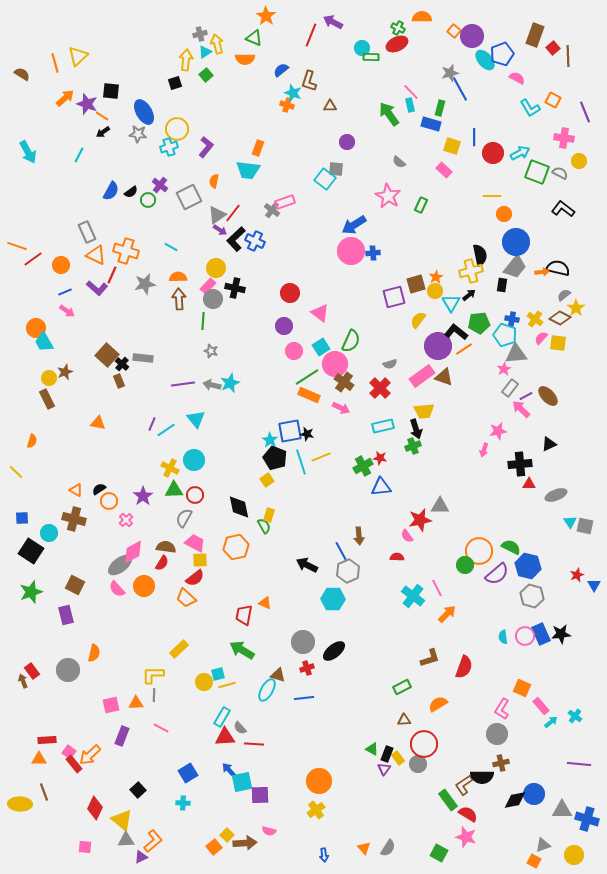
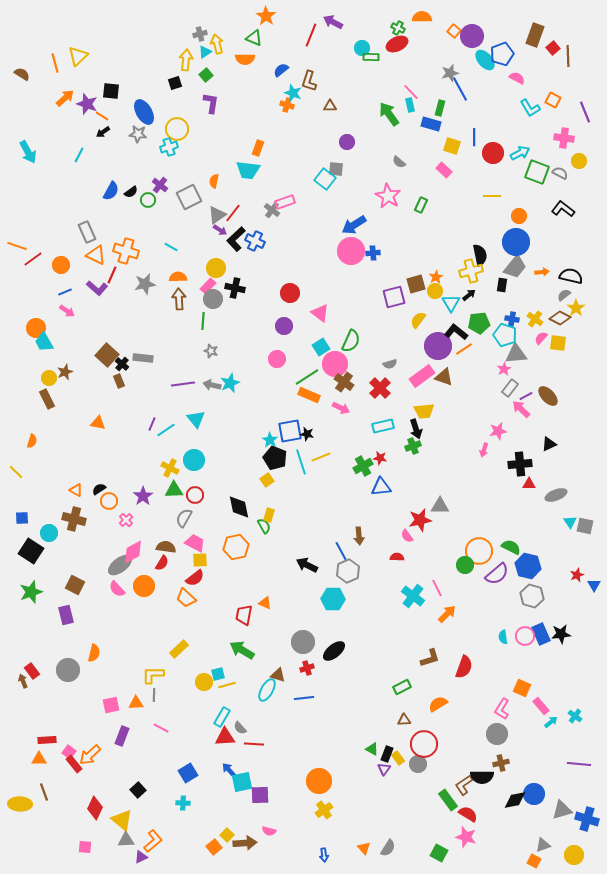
purple L-shape at (206, 147): moved 5 px right, 44 px up; rotated 30 degrees counterclockwise
orange circle at (504, 214): moved 15 px right, 2 px down
black semicircle at (558, 268): moved 13 px right, 8 px down
pink circle at (294, 351): moved 17 px left, 8 px down
yellow cross at (316, 810): moved 8 px right
gray triangle at (562, 810): rotated 15 degrees counterclockwise
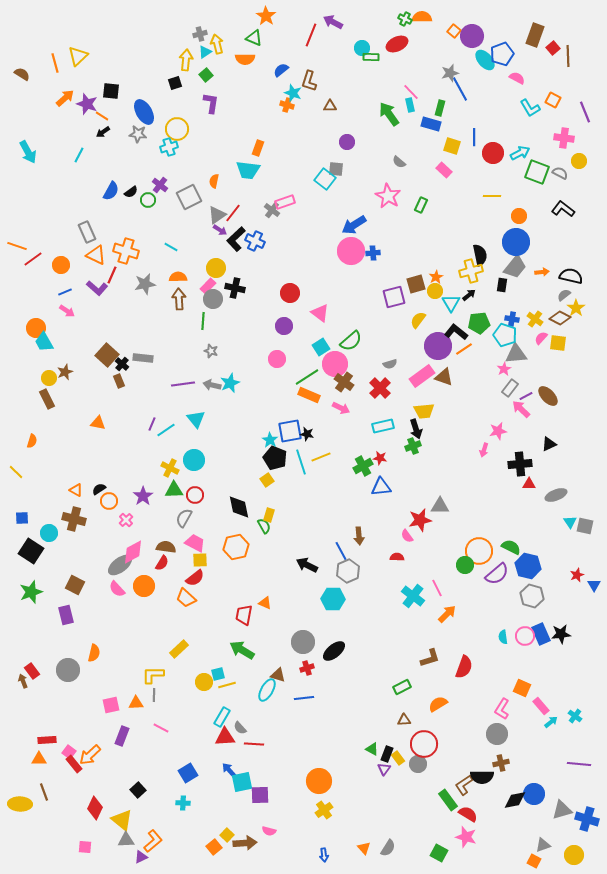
green cross at (398, 28): moved 7 px right, 9 px up
green semicircle at (351, 341): rotated 25 degrees clockwise
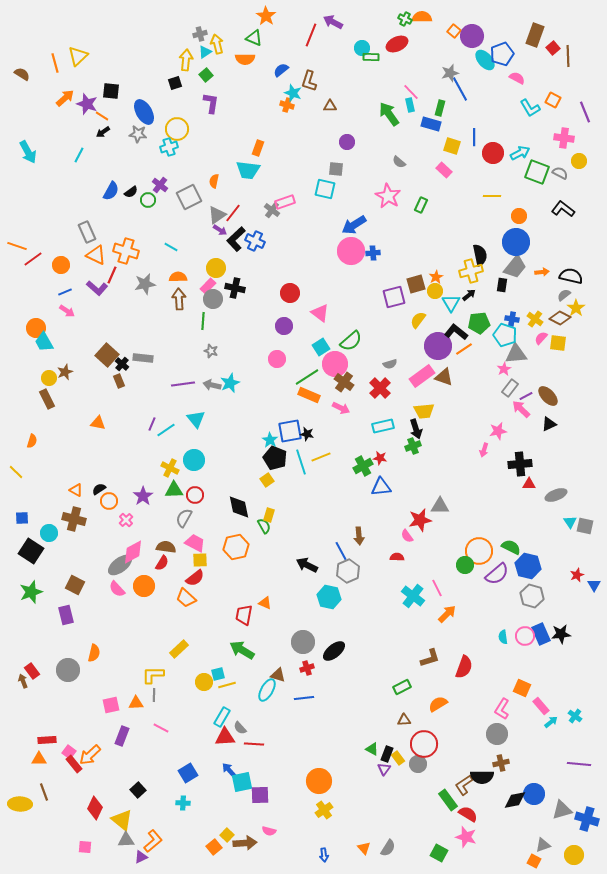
cyan square at (325, 179): moved 10 px down; rotated 25 degrees counterclockwise
black triangle at (549, 444): moved 20 px up
cyan hexagon at (333, 599): moved 4 px left, 2 px up; rotated 10 degrees clockwise
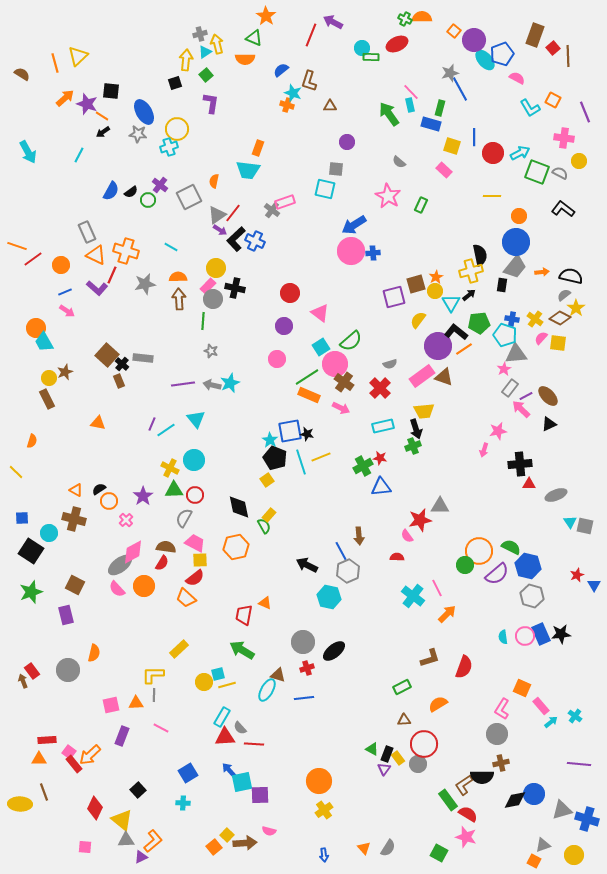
purple circle at (472, 36): moved 2 px right, 4 px down
yellow rectangle at (269, 515): rotated 24 degrees clockwise
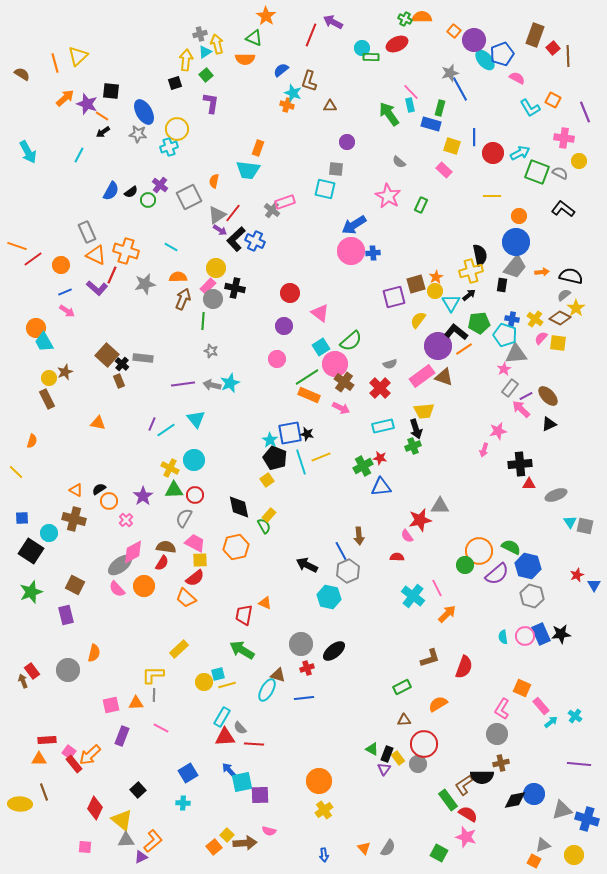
brown arrow at (179, 299): moved 4 px right; rotated 25 degrees clockwise
blue square at (290, 431): moved 2 px down
gray circle at (303, 642): moved 2 px left, 2 px down
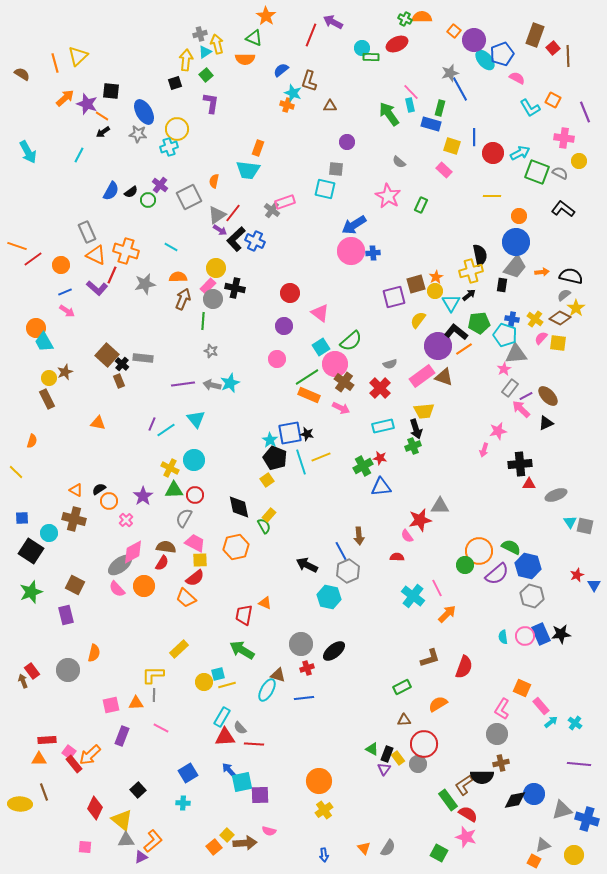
black triangle at (549, 424): moved 3 px left, 1 px up
cyan cross at (575, 716): moved 7 px down
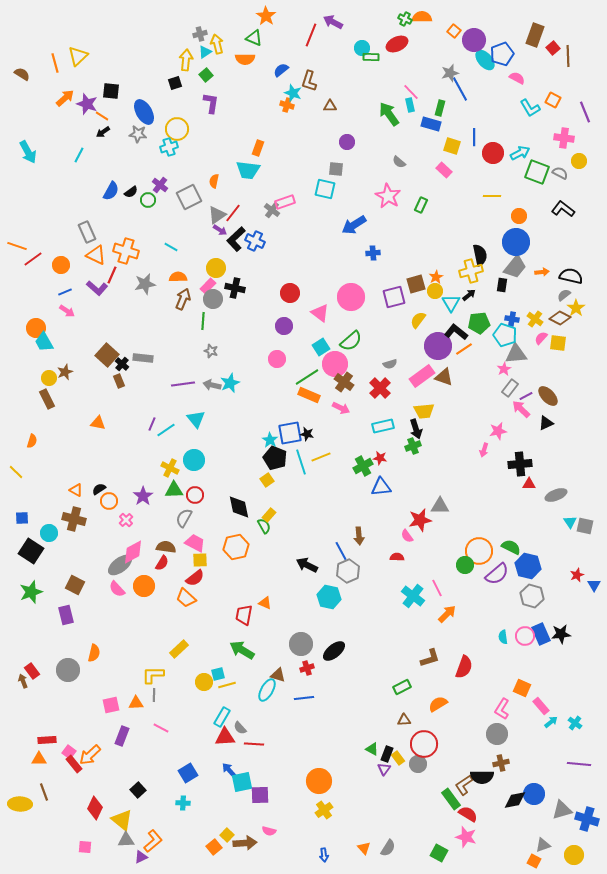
pink circle at (351, 251): moved 46 px down
green rectangle at (448, 800): moved 3 px right, 1 px up
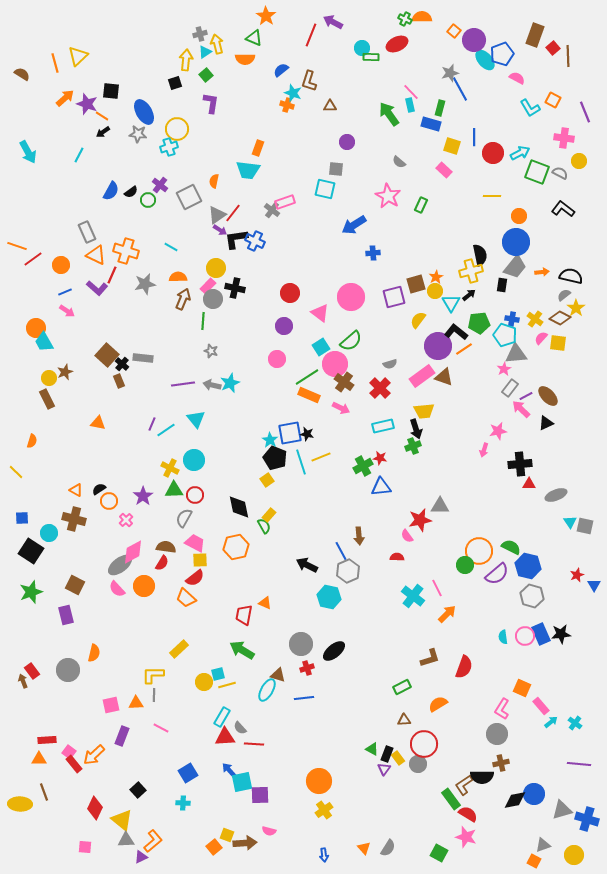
black L-shape at (236, 239): rotated 35 degrees clockwise
orange arrow at (90, 755): moved 4 px right
yellow square at (227, 835): rotated 24 degrees counterclockwise
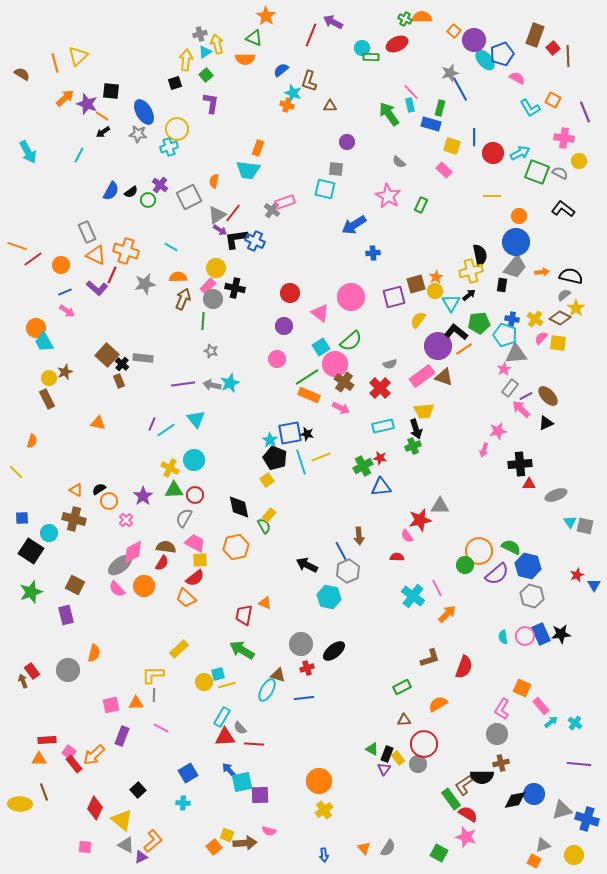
gray triangle at (126, 840): moved 5 px down; rotated 30 degrees clockwise
